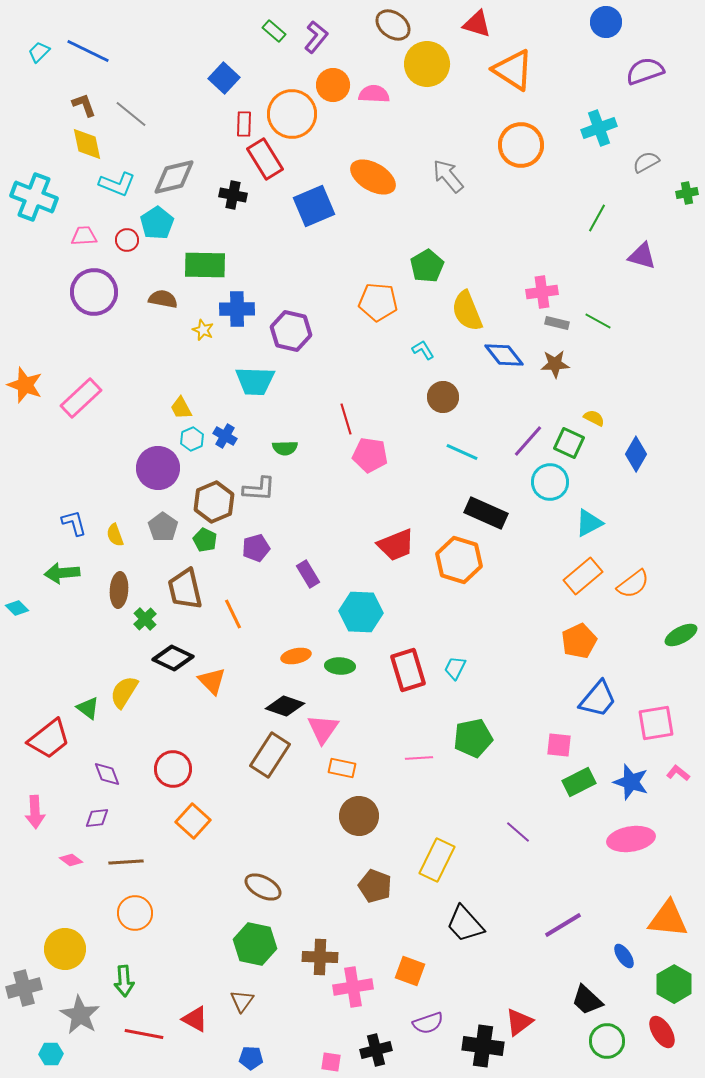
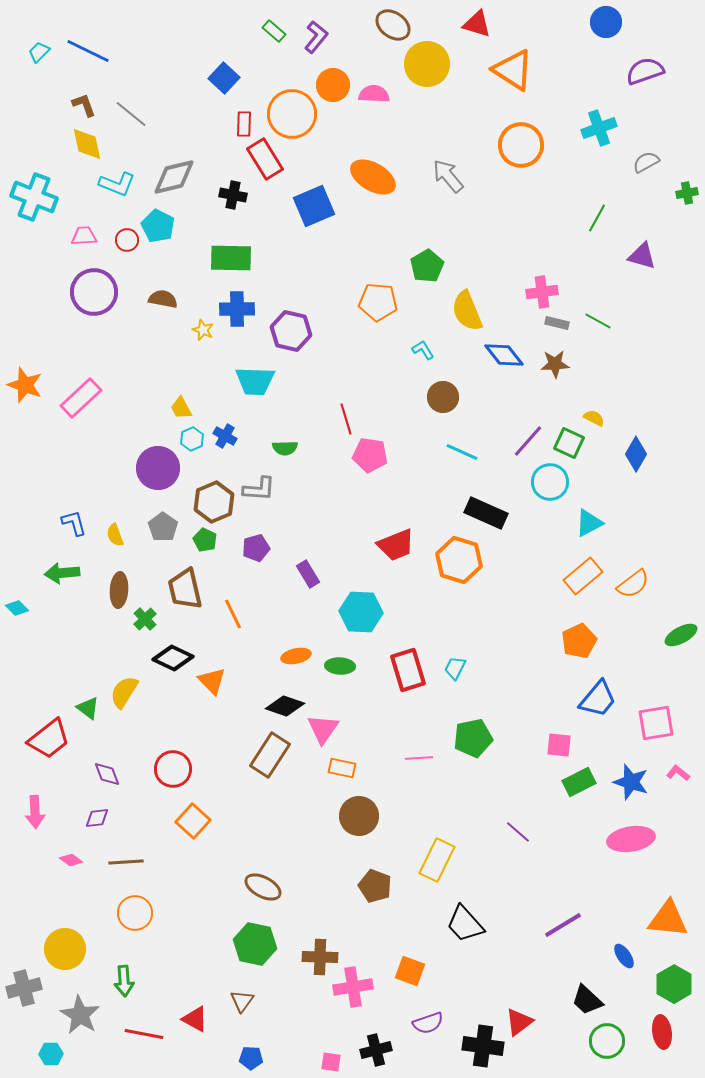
cyan pentagon at (157, 223): moved 1 px right, 3 px down; rotated 12 degrees counterclockwise
green rectangle at (205, 265): moved 26 px right, 7 px up
red ellipse at (662, 1032): rotated 24 degrees clockwise
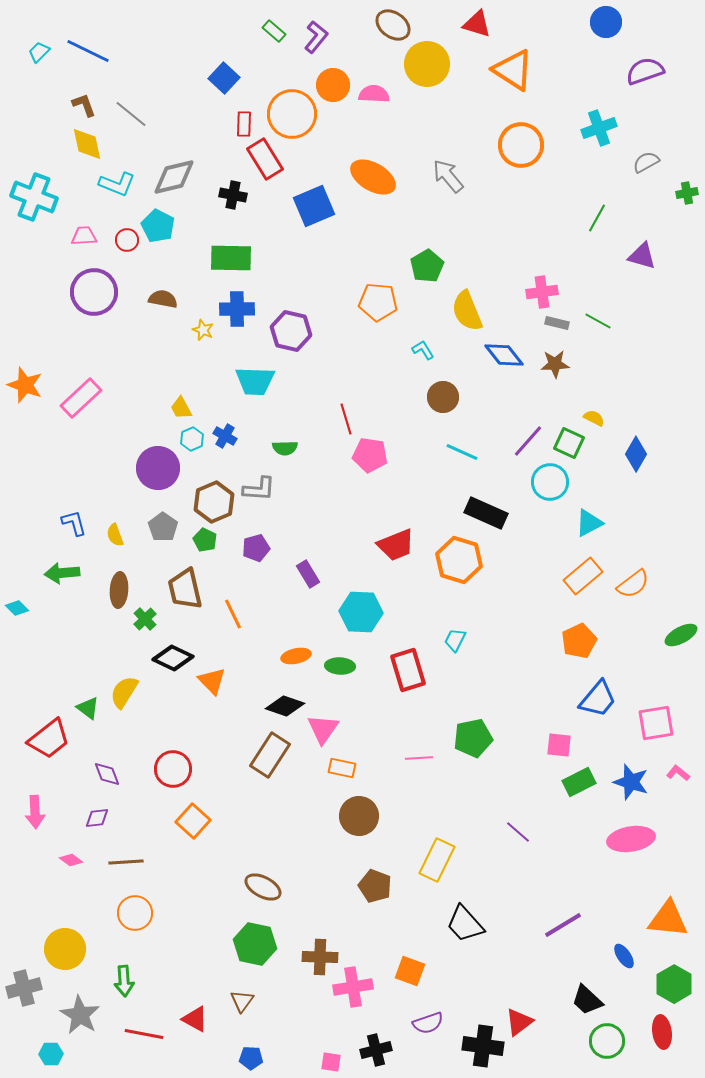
cyan trapezoid at (455, 668): moved 28 px up
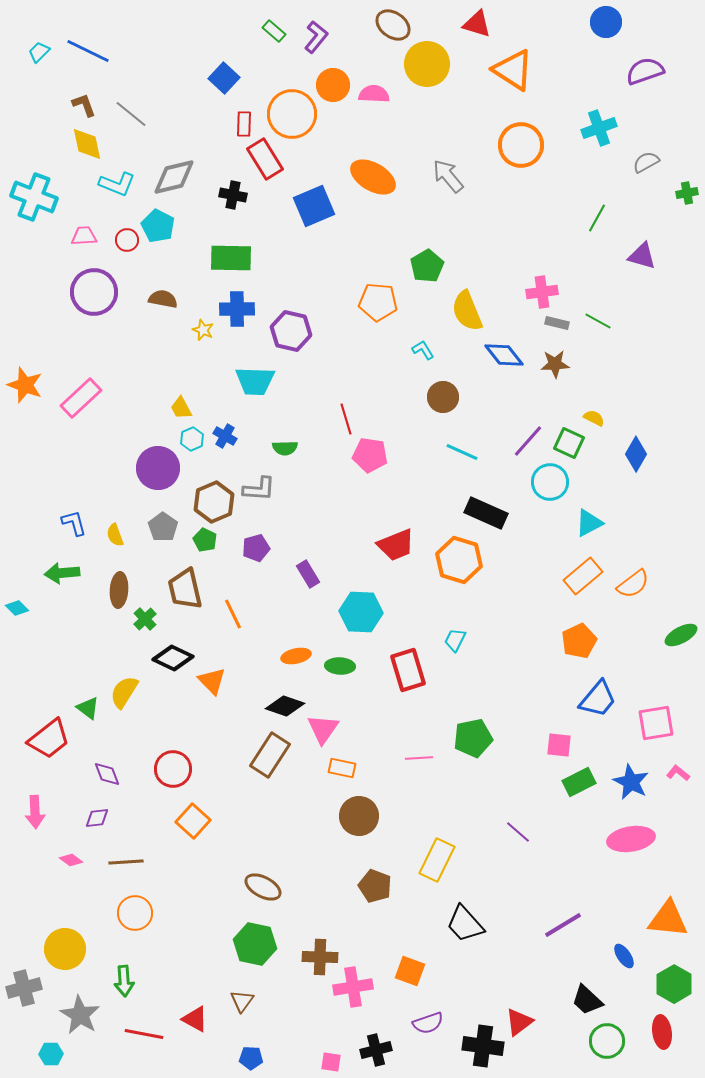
blue star at (631, 782): rotated 9 degrees clockwise
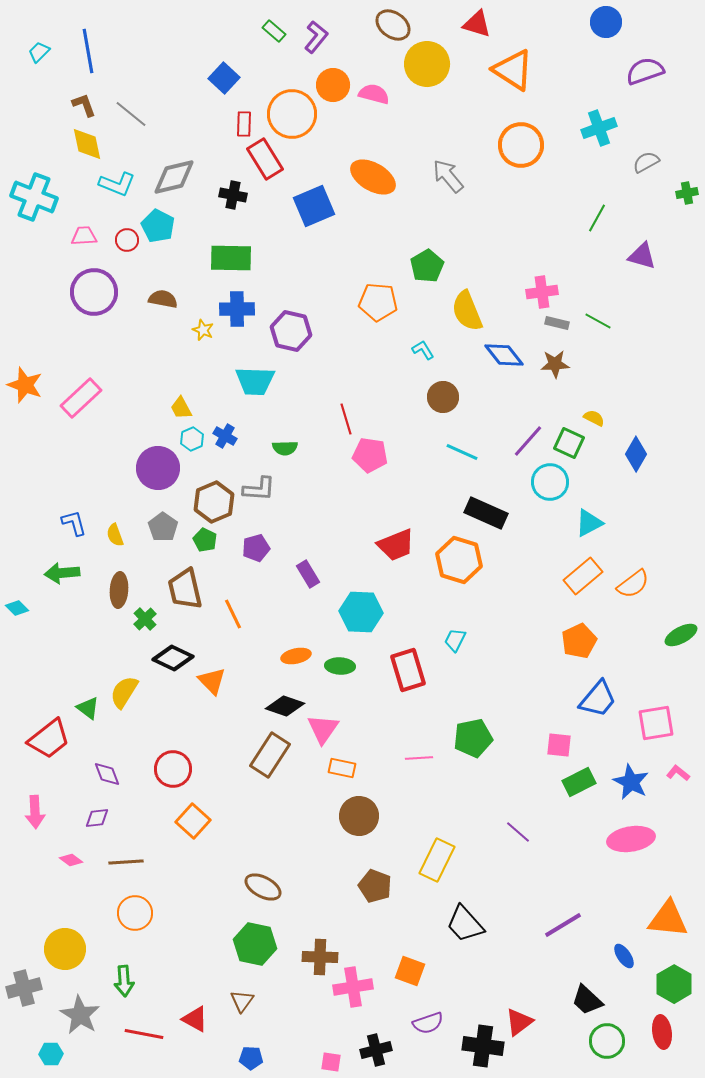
blue line at (88, 51): rotated 54 degrees clockwise
pink semicircle at (374, 94): rotated 12 degrees clockwise
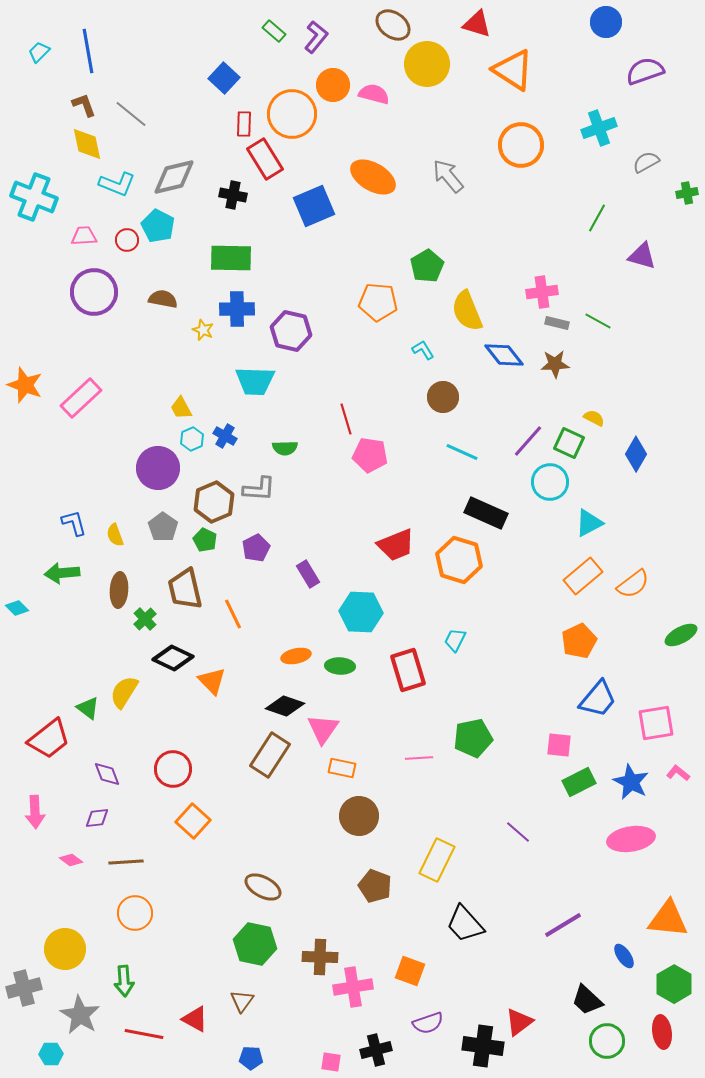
purple pentagon at (256, 548): rotated 12 degrees counterclockwise
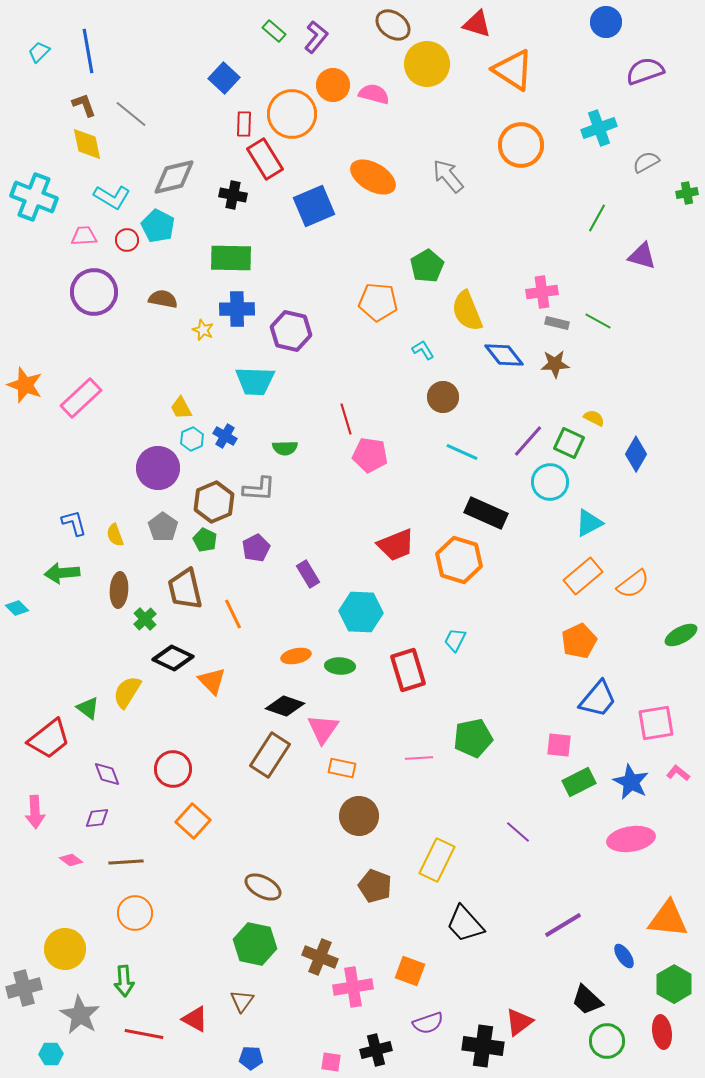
cyan L-shape at (117, 184): moved 5 px left, 13 px down; rotated 9 degrees clockwise
yellow semicircle at (124, 692): moved 3 px right
brown cross at (320, 957): rotated 20 degrees clockwise
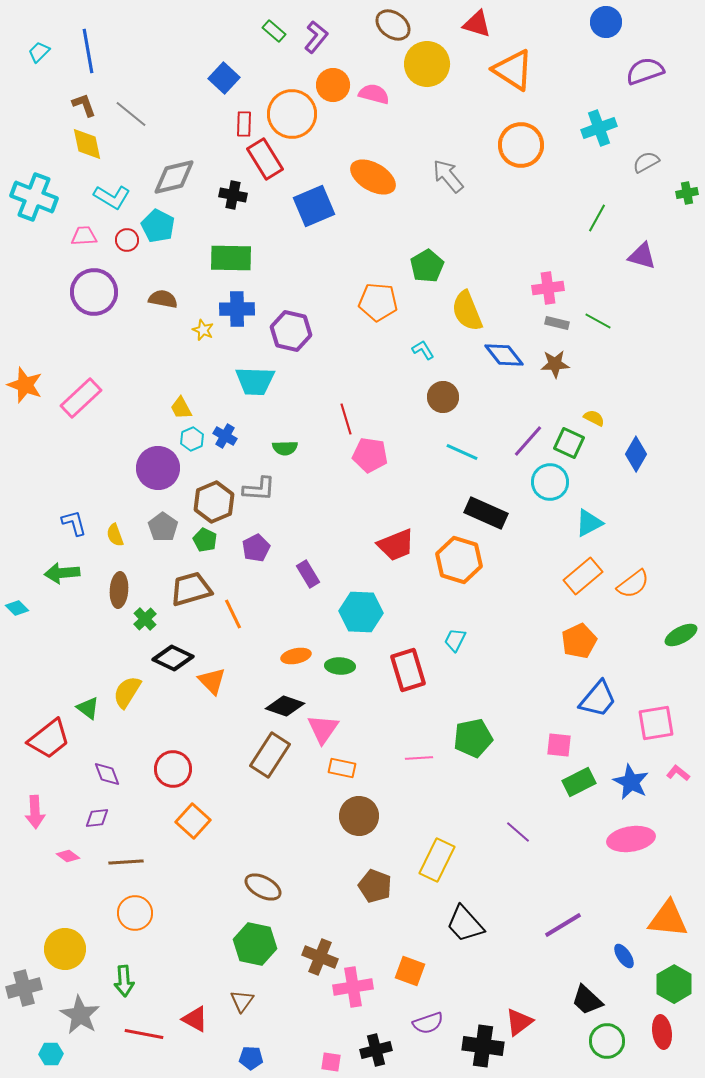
pink cross at (542, 292): moved 6 px right, 4 px up
brown trapezoid at (185, 589): moved 6 px right; rotated 87 degrees clockwise
pink diamond at (71, 860): moved 3 px left, 4 px up
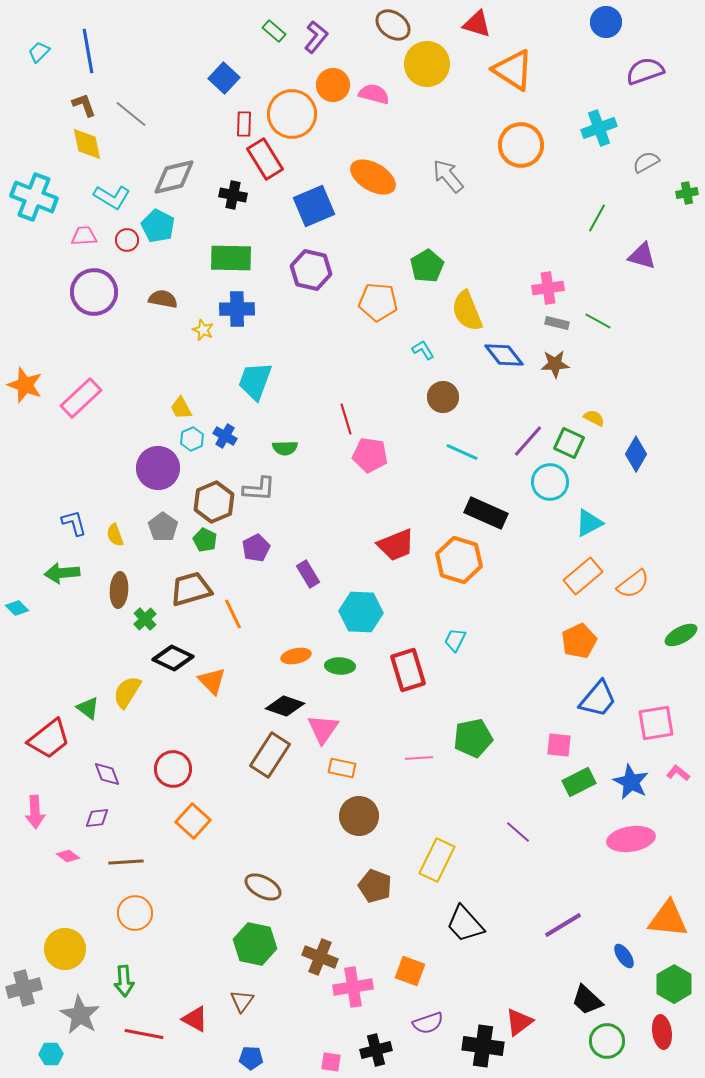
purple hexagon at (291, 331): moved 20 px right, 61 px up
cyan trapezoid at (255, 381): rotated 108 degrees clockwise
